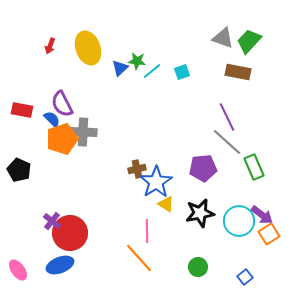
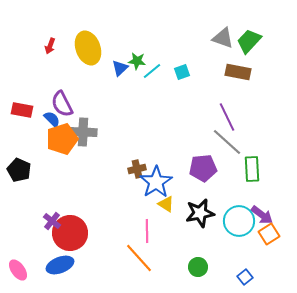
green rectangle: moved 2 px left, 2 px down; rotated 20 degrees clockwise
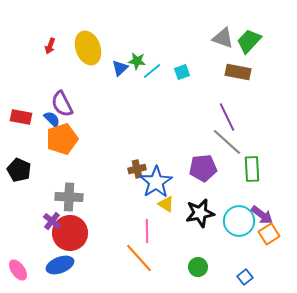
red rectangle: moved 1 px left, 7 px down
gray cross: moved 14 px left, 65 px down
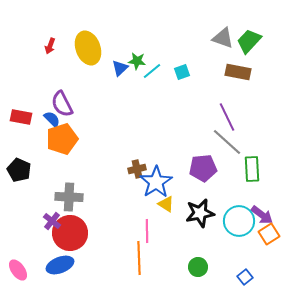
orange line: rotated 40 degrees clockwise
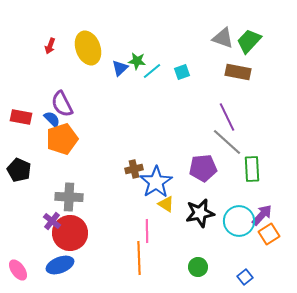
brown cross: moved 3 px left
purple arrow: rotated 85 degrees counterclockwise
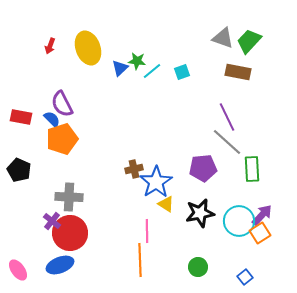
orange square: moved 9 px left, 1 px up
orange line: moved 1 px right, 2 px down
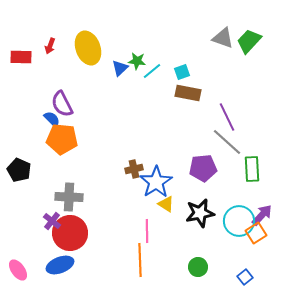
brown rectangle: moved 50 px left, 21 px down
red rectangle: moved 60 px up; rotated 10 degrees counterclockwise
orange pentagon: rotated 24 degrees clockwise
orange square: moved 4 px left
